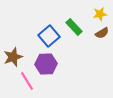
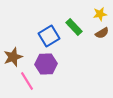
blue square: rotated 10 degrees clockwise
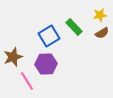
yellow star: moved 1 px down
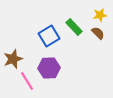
brown semicircle: moved 4 px left; rotated 104 degrees counterclockwise
brown star: moved 2 px down
purple hexagon: moved 3 px right, 4 px down
